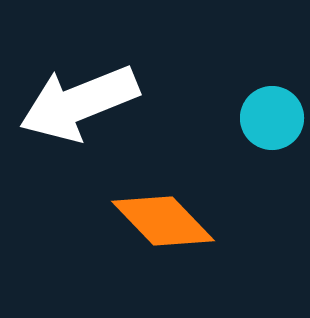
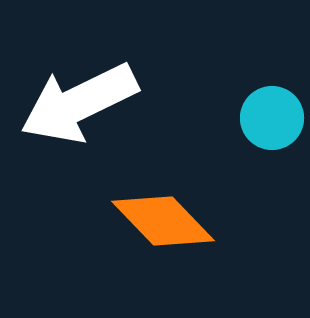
white arrow: rotated 4 degrees counterclockwise
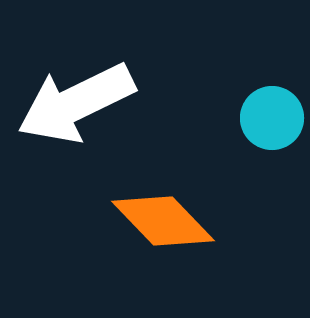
white arrow: moved 3 px left
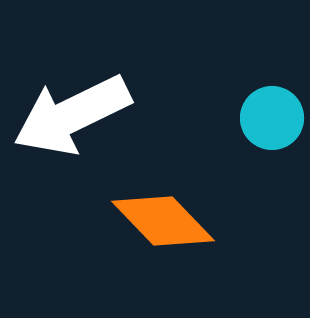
white arrow: moved 4 px left, 12 px down
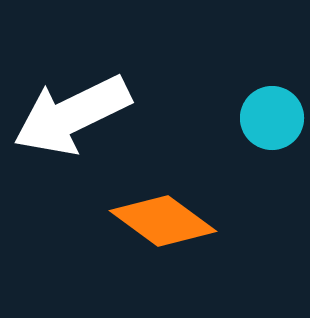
orange diamond: rotated 10 degrees counterclockwise
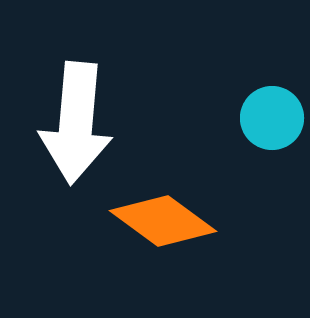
white arrow: moved 4 px right, 8 px down; rotated 59 degrees counterclockwise
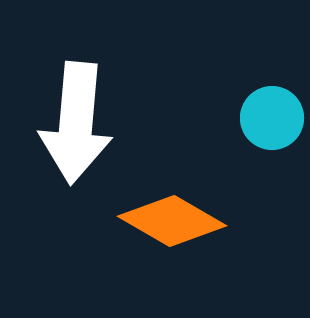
orange diamond: moved 9 px right; rotated 6 degrees counterclockwise
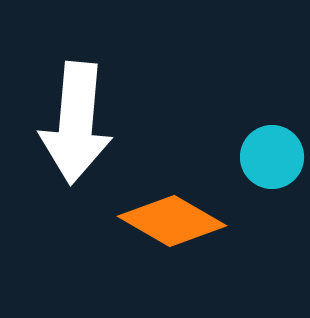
cyan circle: moved 39 px down
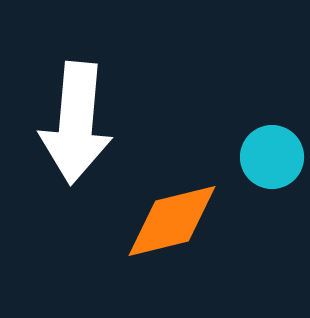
orange diamond: rotated 44 degrees counterclockwise
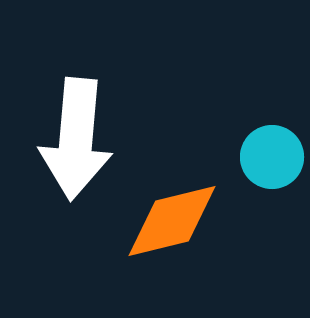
white arrow: moved 16 px down
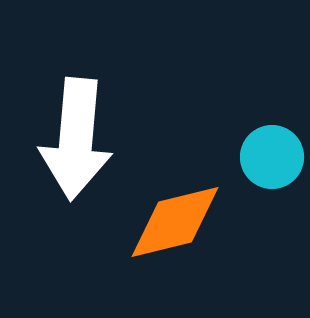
orange diamond: moved 3 px right, 1 px down
